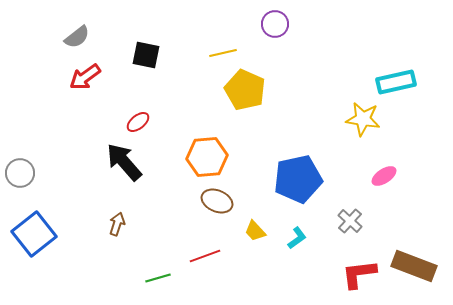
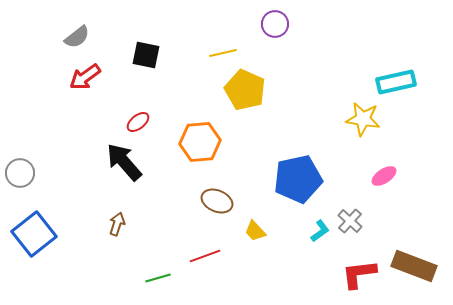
orange hexagon: moved 7 px left, 15 px up
cyan L-shape: moved 23 px right, 7 px up
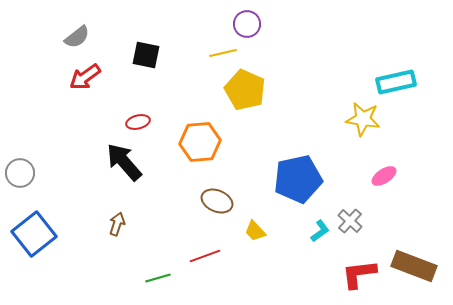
purple circle: moved 28 px left
red ellipse: rotated 25 degrees clockwise
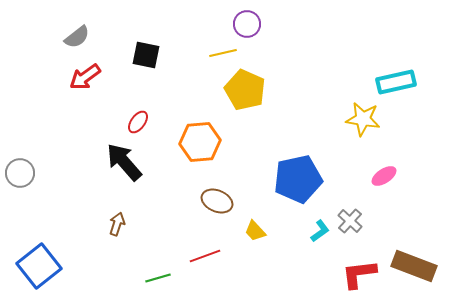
red ellipse: rotated 40 degrees counterclockwise
blue square: moved 5 px right, 32 px down
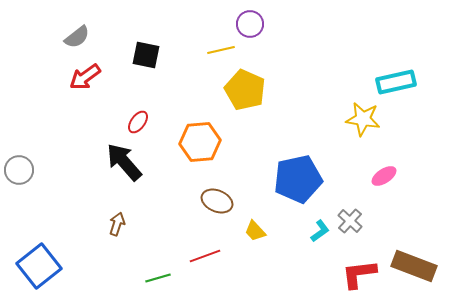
purple circle: moved 3 px right
yellow line: moved 2 px left, 3 px up
gray circle: moved 1 px left, 3 px up
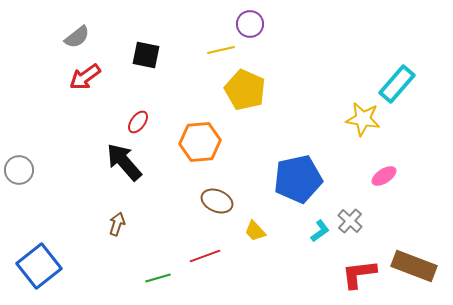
cyan rectangle: moved 1 px right, 2 px down; rotated 36 degrees counterclockwise
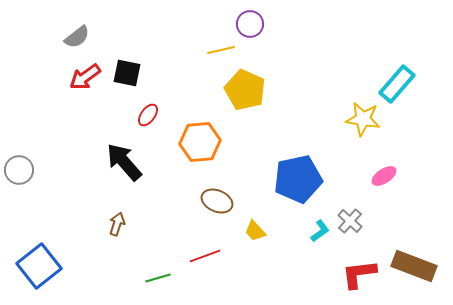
black square: moved 19 px left, 18 px down
red ellipse: moved 10 px right, 7 px up
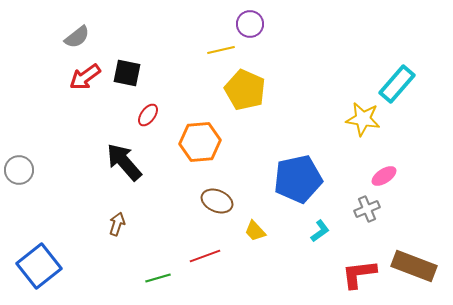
gray cross: moved 17 px right, 12 px up; rotated 25 degrees clockwise
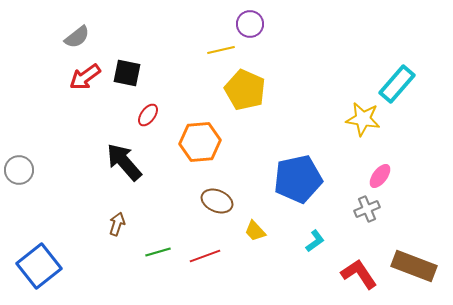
pink ellipse: moved 4 px left; rotated 20 degrees counterclockwise
cyan L-shape: moved 5 px left, 10 px down
red L-shape: rotated 63 degrees clockwise
green line: moved 26 px up
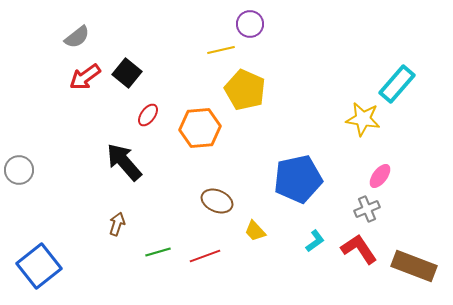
black square: rotated 28 degrees clockwise
orange hexagon: moved 14 px up
red L-shape: moved 25 px up
